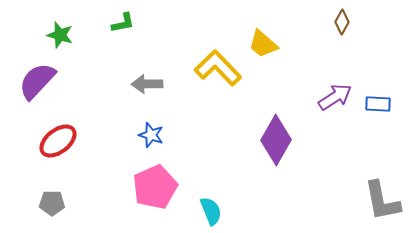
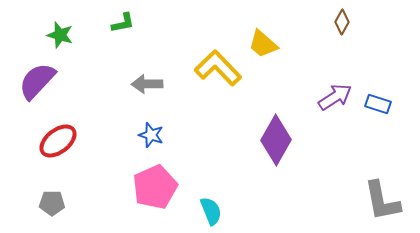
blue rectangle: rotated 15 degrees clockwise
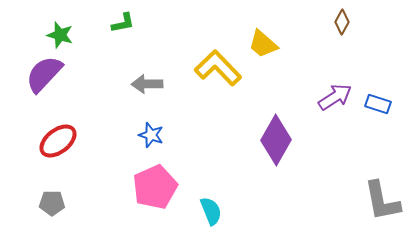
purple semicircle: moved 7 px right, 7 px up
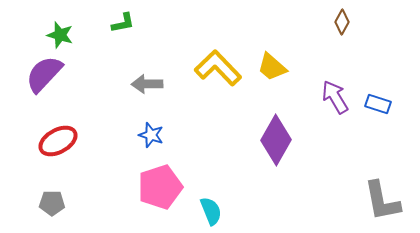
yellow trapezoid: moved 9 px right, 23 px down
purple arrow: rotated 88 degrees counterclockwise
red ellipse: rotated 9 degrees clockwise
pink pentagon: moved 5 px right; rotated 6 degrees clockwise
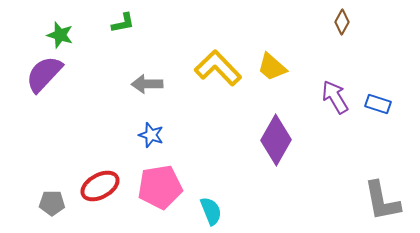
red ellipse: moved 42 px right, 45 px down
pink pentagon: rotated 9 degrees clockwise
